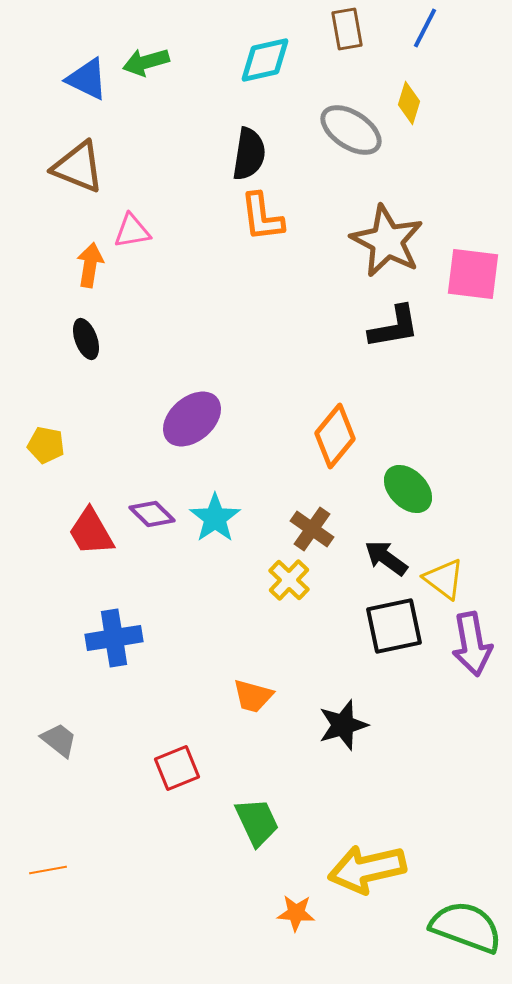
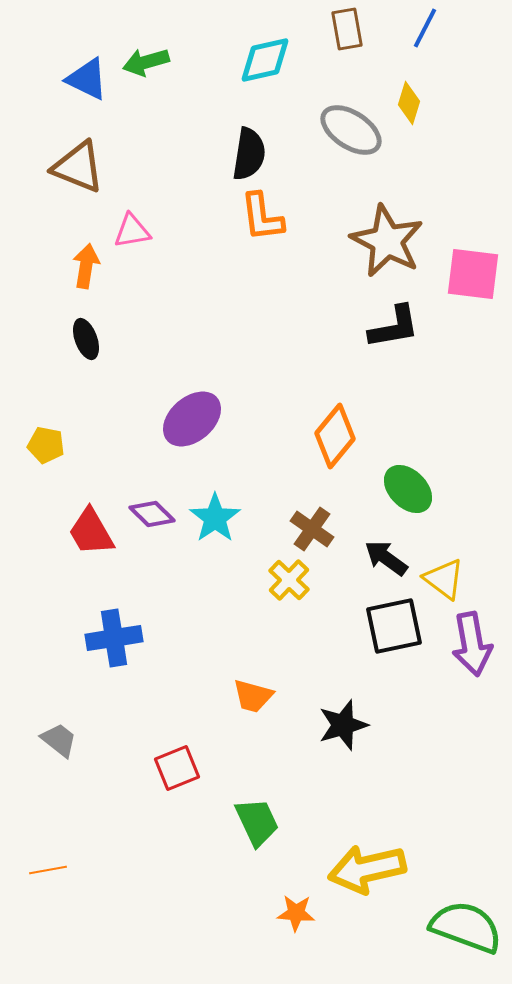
orange arrow: moved 4 px left, 1 px down
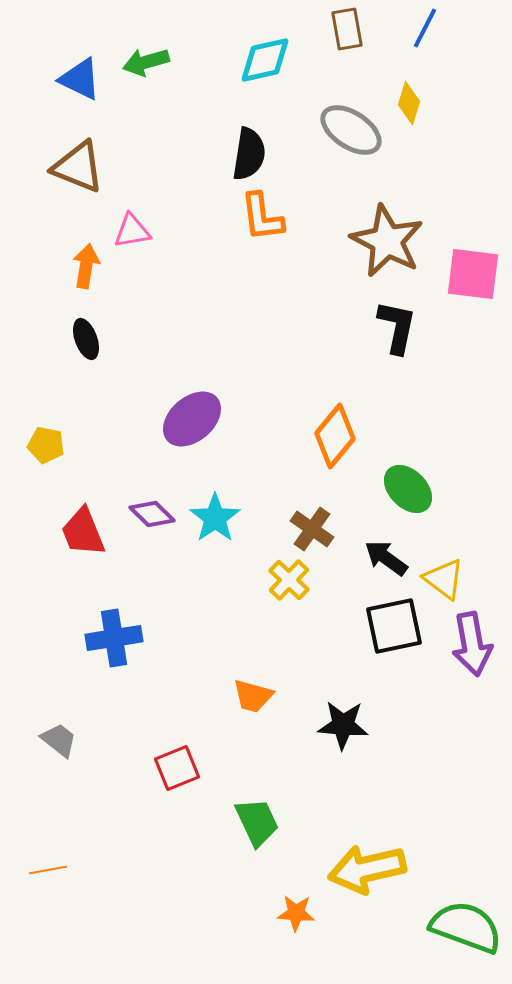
blue triangle: moved 7 px left
black L-shape: moved 3 px right; rotated 68 degrees counterclockwise
red trapezoid: moved 8 px left; rotated 8 degrees clockwise
black star: rotated 21 degrees clockwise
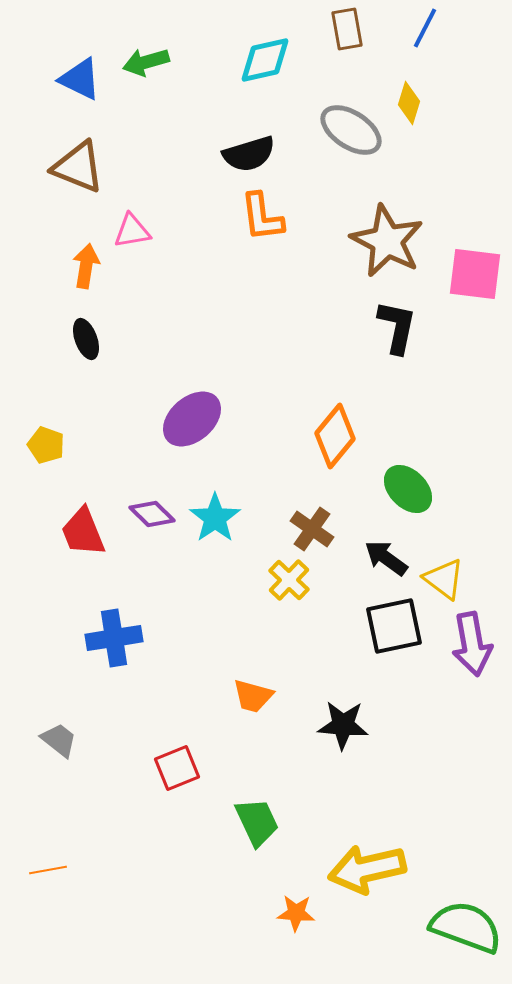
black semicircle: rotated 64 degrees clockwise
pink square: moved 2 px right
yellow pentagon: rotated 9 degrees clockwise
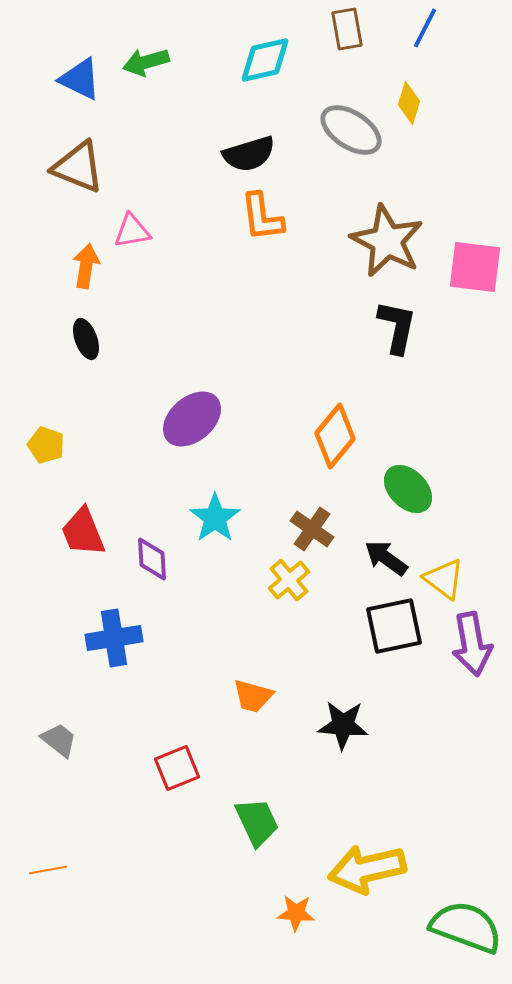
pink square: moved 7 px up
purple diamond: moved 45 px down; rotated 42 degrees clockwise
yellow cross: rotated 6 degrees clockwise
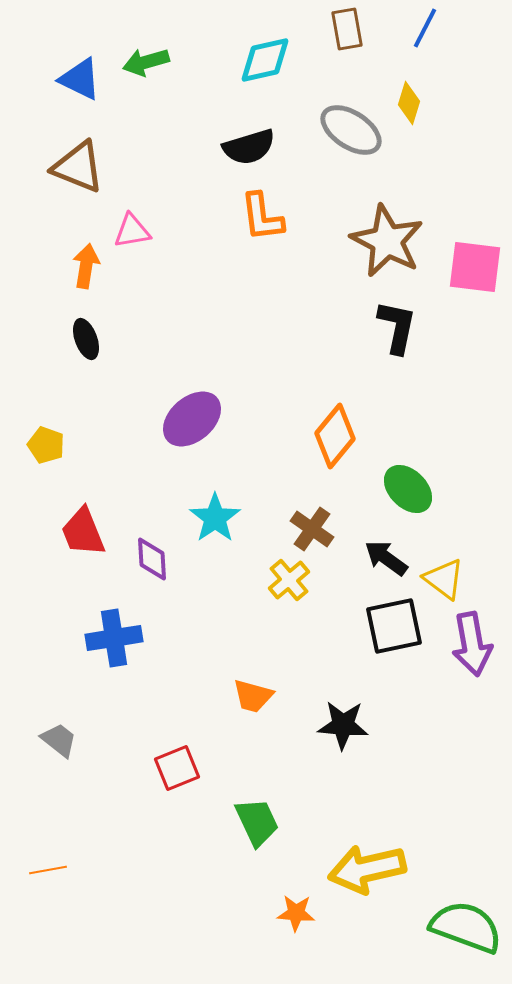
black semicircle: moved 7 px up
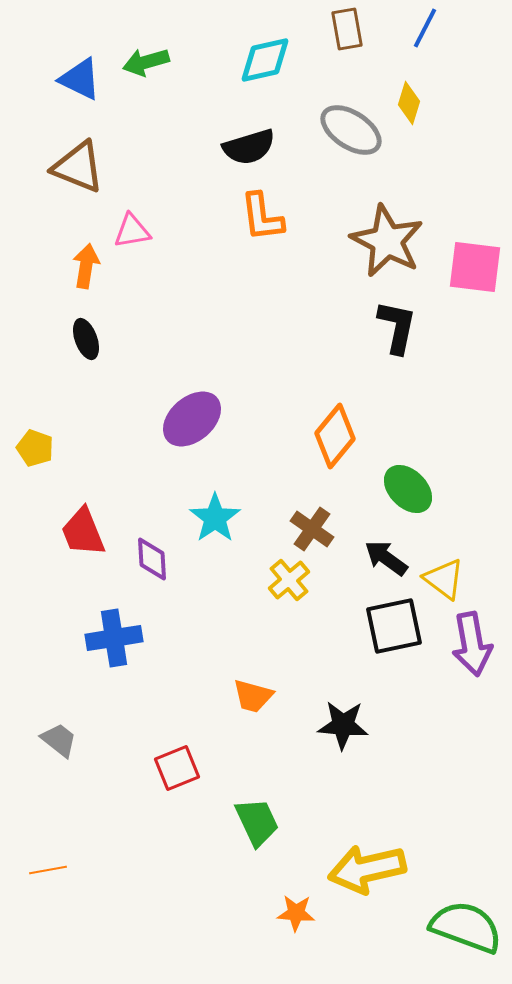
yellow pentagon: moved 11 px left, 3 px down
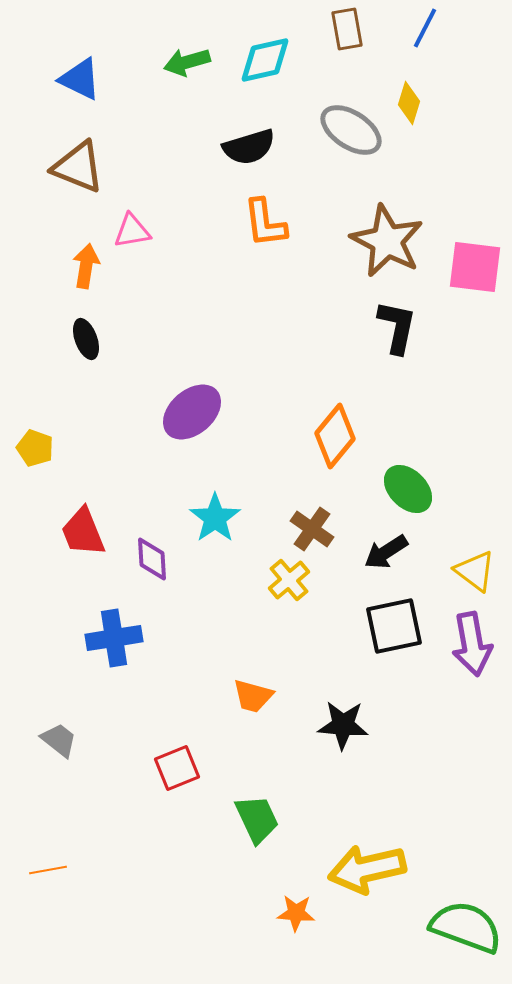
green arrow: moved 41 px right
orange L-shape: moved 3 px right, 6 px down
purple ellipse: moved 7 px up
black arrow: moved 6 px up; rotated 69 degrees counterclockwise
yellow triangle: moved 31 px right, 8 px up
green trapezoid: moved 3 px up
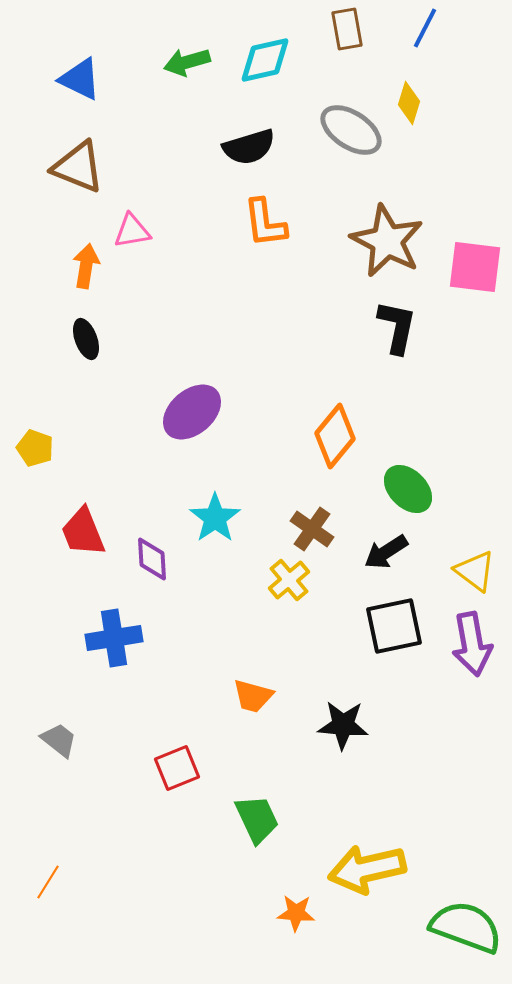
orange line: moved 12 px down; rotated 48 degrees counterclockwise
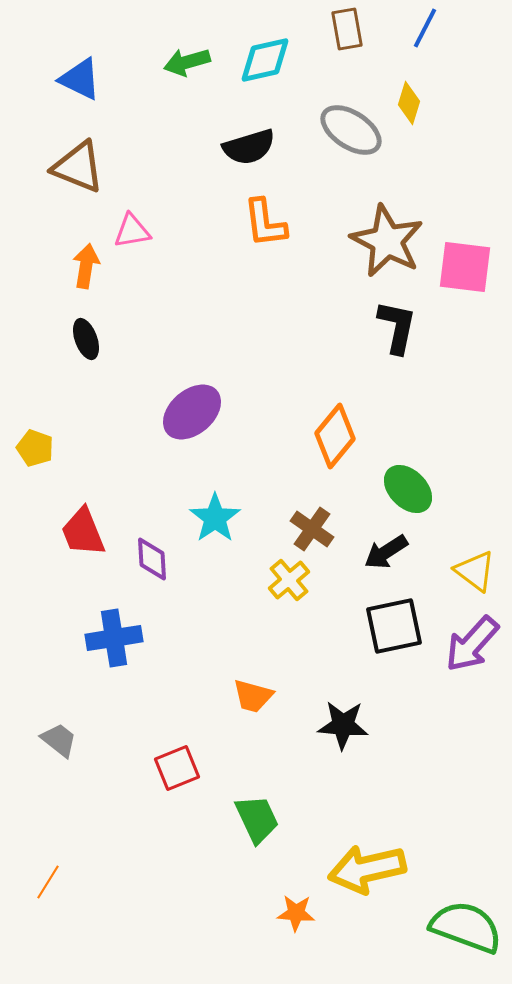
pink square: moved 10 px left
purple arrow: rotated 52 degrees clockwise
